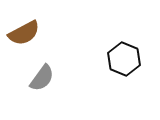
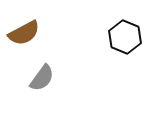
black hexagon: moved 1 px right, 22 px up
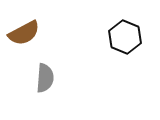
gray semicircle: moved 3 px right; rotated 32 degrees counterclockwise
